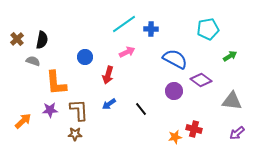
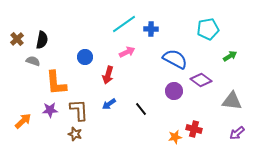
brown star: rotated 16 degrees clockwise
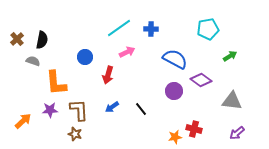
cyan line: moved 5 px left, 4 px down
blue arrow: moved 3 px right, 3 px down
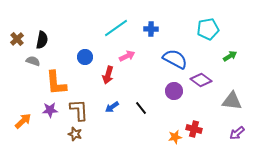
cyan line: moved 3 px left
pink arrow: moved 4 px down
black line: moved 1 px up
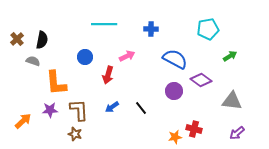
cyan line: moved 12 px left, 4 px up; rotated 35 degrees clockwise
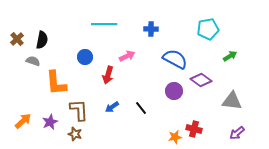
purple star: moved 12 px down; rotated 21 degrees counterclockwise
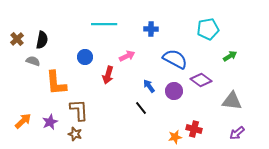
blue arrow: moved 37 px right, 21 px up; rotated 88 degrees clockwise
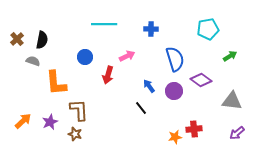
blue semicircle: rotated 45 degrees clockwise
red cross: rotated 21 degrees counterclockwise
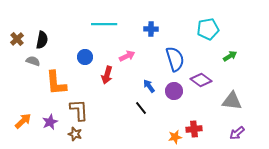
red arrow: moved 1 px left
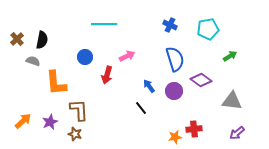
blue cross: moved 19 px right, 4 px up; rotated 24 degrees clockwise
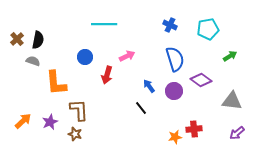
black semicircle: moved 4 px left
